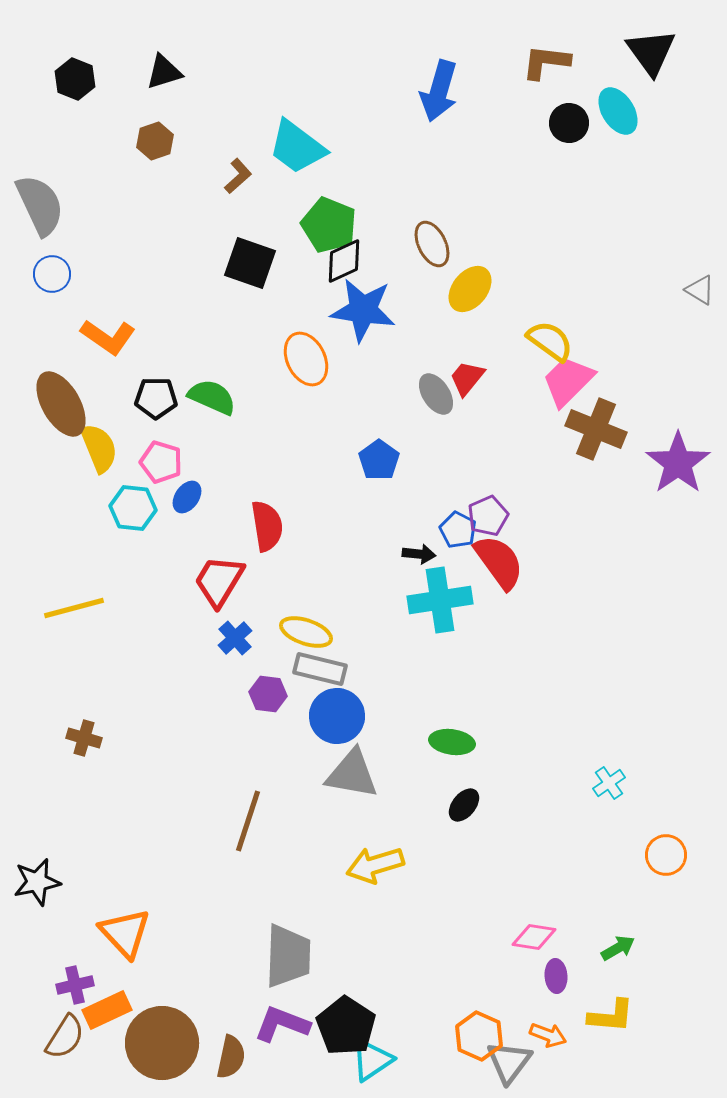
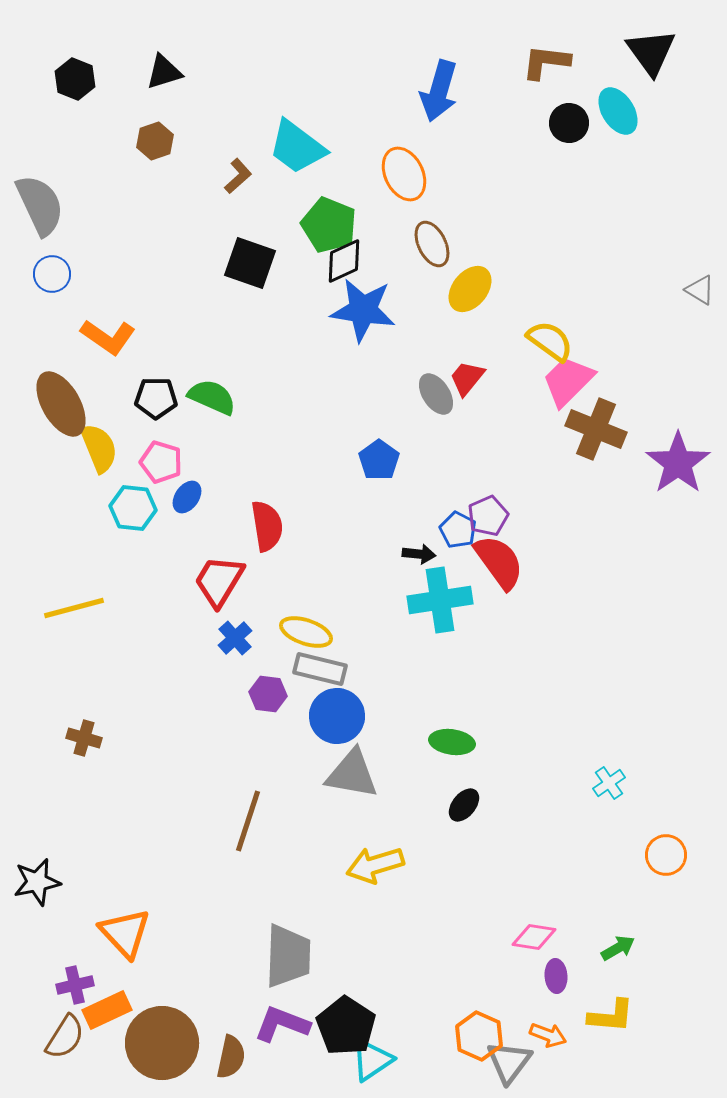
orange ellipse at (306, 359): moved 98 px right, 185 px up
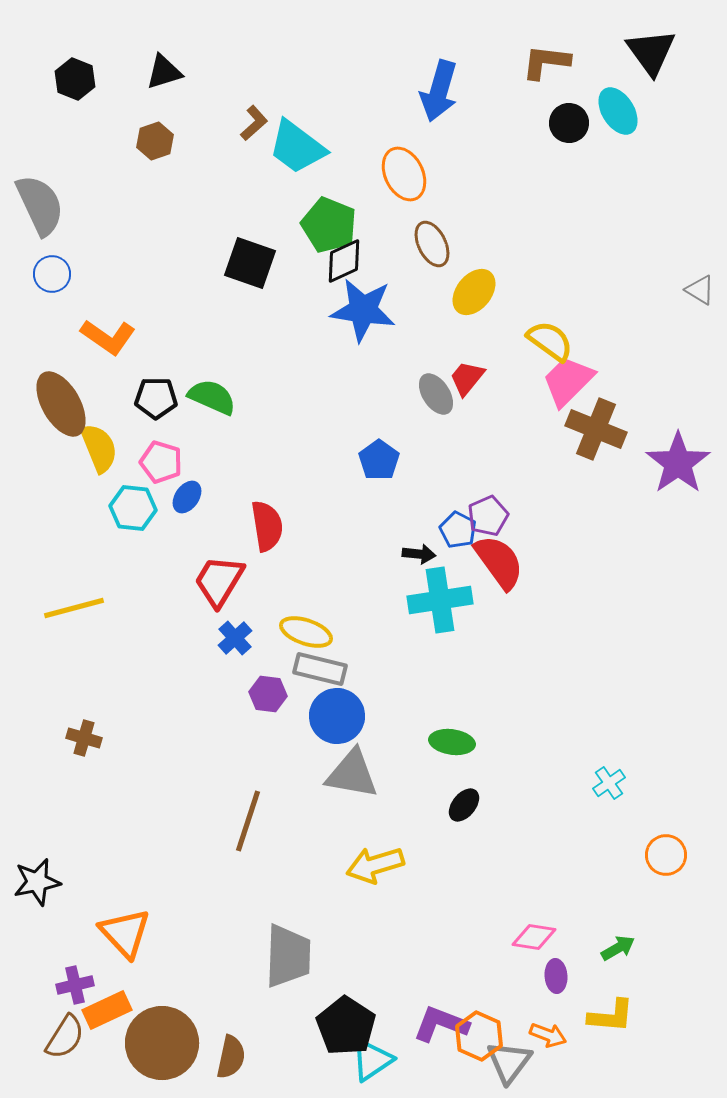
brown L-shape at (238, 176): moved 16 px right, 53 px up
yellow ellipse at (470, 289): moved 4 px right, 3 px down
purple L-shape at (282, 1024): moved 159 px right
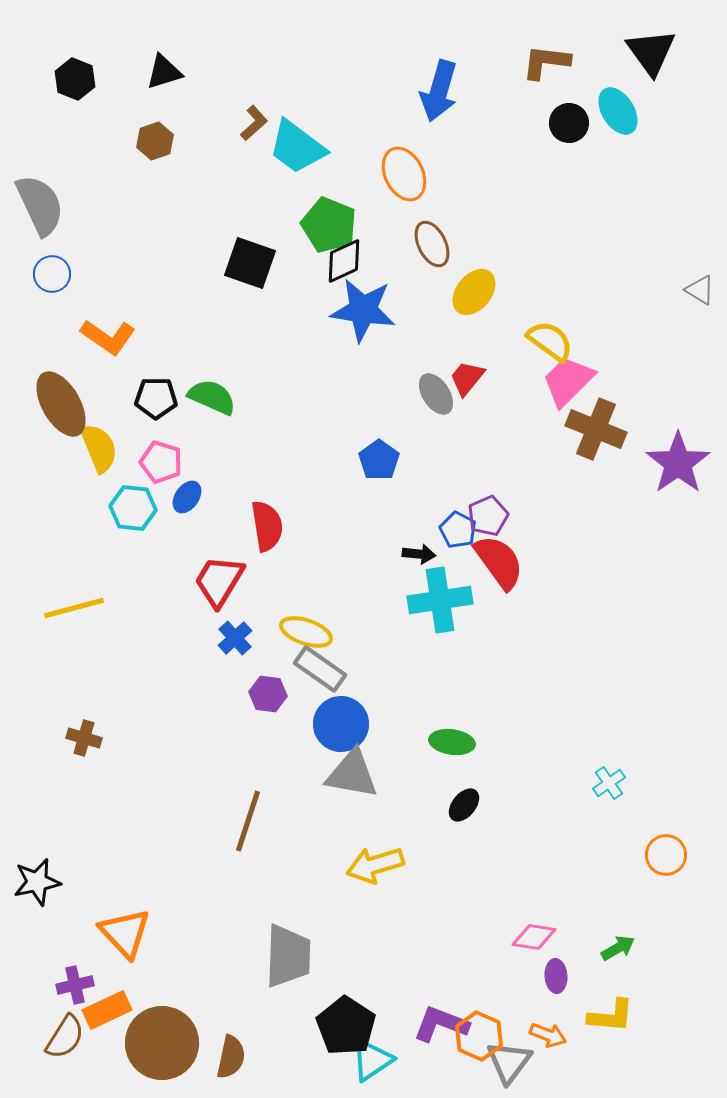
gray rectangle at (320, 669): rotated 21 degrees clockwise
blue circle at (337, 716): moved 4 px right, 8 px down
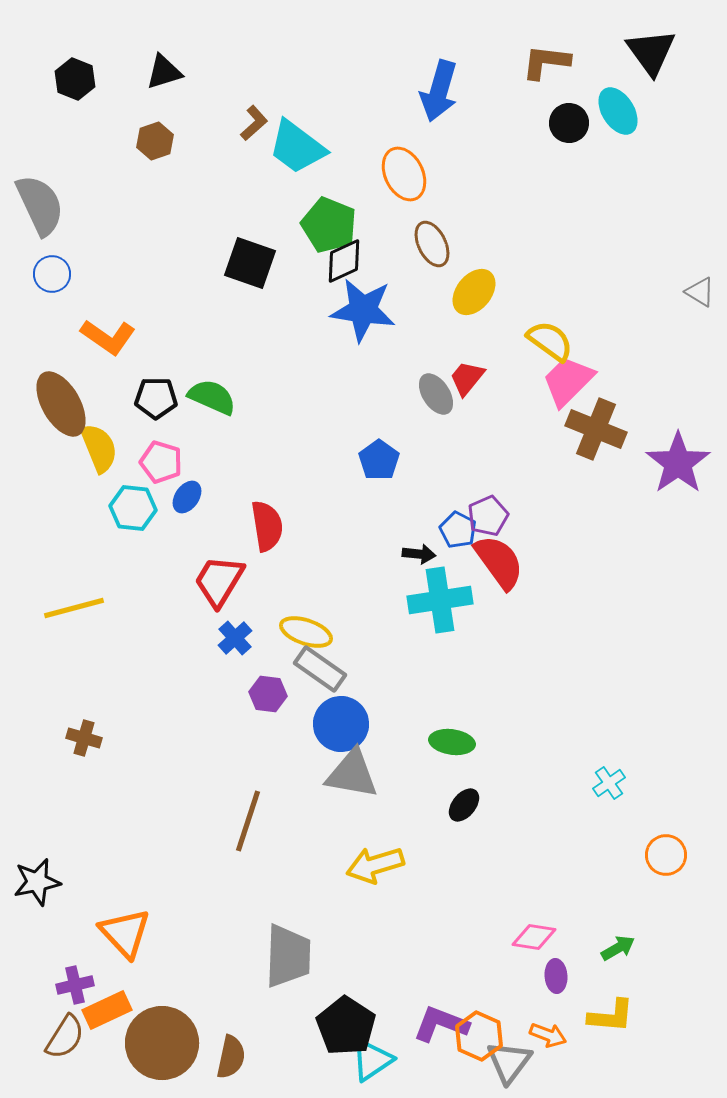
gray triangle at (700, 290): moved 2 px down
